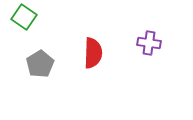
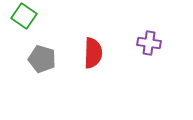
green square: moved 1 px up
gray pentagon: moved 2 px right, 5 px up; rotated 24 degrees counterclockwise
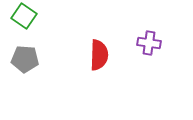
red semicircle: moved 6 px right, 2 px down
gray pentagon: moved 17 px left; rotated 12 degrees counterclockwise
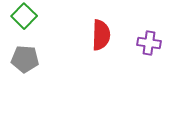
green square: rotated 10 degrees clockwise
red semicircle: moved 2 px right, 20 px up
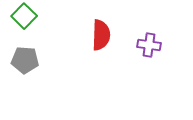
purple cross: moved 2 px down
gray pentagon: moved 1 px down
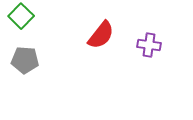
green square: moved 3 px left
red semicircle: rotated 36 degrees clockwise
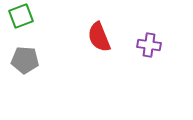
green square: rotated 25 degrees clockwise
red semicircle: moved 2 px left, 2 px down; rotated 120 degrees clockwise
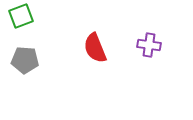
red semicircle: moved 4 px left, 11 px down
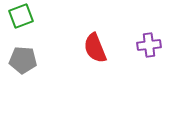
purple cross: rotated 15 degrees counterclockwise
gray pentagon: moved 2 px left
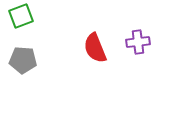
purple cross: moved 11 px left, 3 px up
